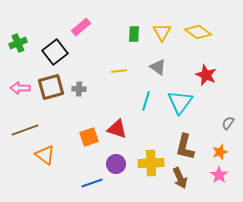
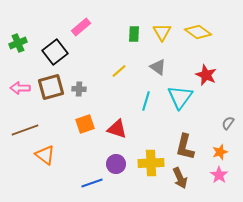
yellow line: rotated 35 degrees counterclockwise
cyan triangle: moved 5 px up
orange square: moved 4 px left, 13 px up
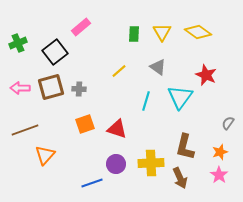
orange triangle: rotated 35 degrees clockwise
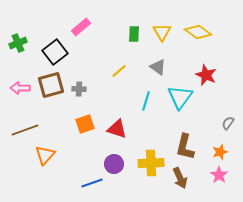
brown square: moved 2 px up
purple circle: moved 2 px left
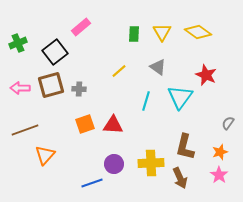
red triangle: moved 4 px left, 4 px up; rotated 15 degrees counterclockwise
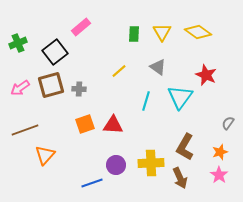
pink arrow: rotated 36 degrees counterclockwise
brown L-shape: rotated 16 degrees clockwise
purple circle: moved 2 px right, 1 px down
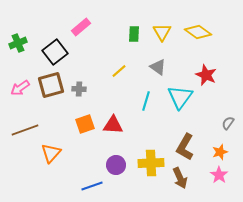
orange triangle: moved 6 px right, 2 px up
blue line: moved 3 px down
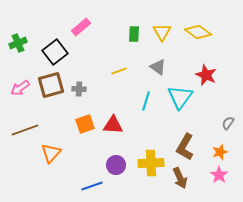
yellow line: rotated 21 degrees clockwise
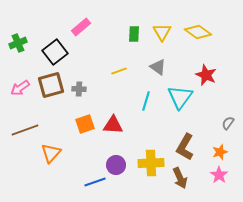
blue line: moved 3 px right, 4 px up
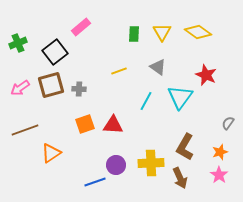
cyan line: rotated 12 degrees clockwise
orange triangle: rotated 15 degrees clockwise
